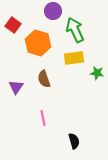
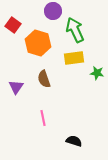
black semicircle: rotated 56 degrees counterclockwise
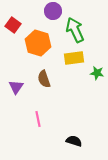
pink line: moved 5 px left, 1 px down
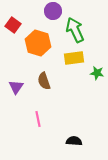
brown semicircle: moved 2 px down
black semicircle: rotated 14 degrees counterclockwise
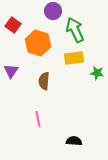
brown semicircle: rotated 24 degrees clockwise
purple triangle: moved 5 px left, 16 px up
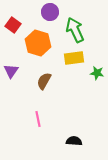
purple circle: moved 3 px left, 1 px down
brown semicircle: rotated 24 degrees clockwise
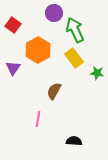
purple circle: moved 4 px right, 1 px down
orange hexagon: moved 7 px down; rotated 15 degrees clockwise
yellow rectangle: rotated 60 degrees clockwise
purple triangle: moved 2 px right, 3 px up
brown semicircle: moved 10 px right, 10 px down
pink line: rotated 21 degrees clockwise
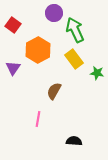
yellow rectangle: moved 1 px down
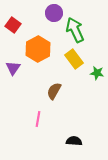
orange hexagon: moved 1 px up
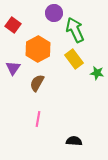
brown semicircle: moved 17 px left, 8 px up
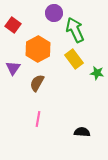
black semicircle: moved 8 px right, 9 px up
